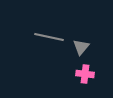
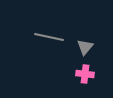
gray triangle: moved 4 px right
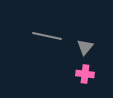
gray line: moved 2 px left, 1 px up
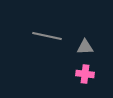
gray triangle: rotated 48 degrees clockwise
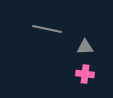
gray line: moved 7 px up
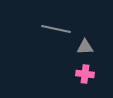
gray line: moved 9 px right
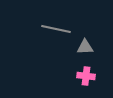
pink cross: moved 1 px right, 2 px down
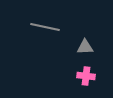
gray line: moved 11 px left, 2 px up
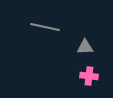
pink cross: moved 3 px right
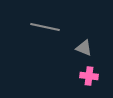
gray triangle: moved 1 px left, 1 px down; rotated 24 degrees clockwise
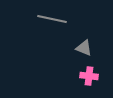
gray line: moved 7 px right, 8 px up
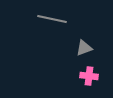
gray triangle: rotated 42 degrees counterclockwise
